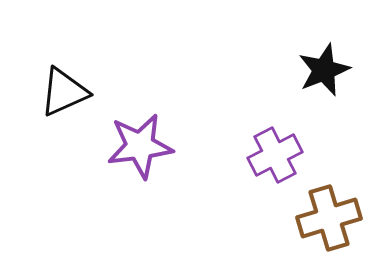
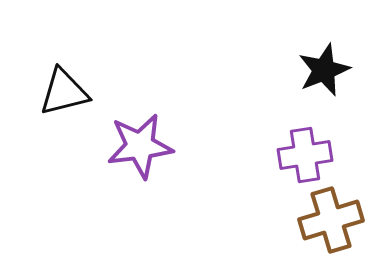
black triangle: rotated 10 degrees clockwise
purple cross: moved 30 px right; rotated 18 degrees clockwise
brown cross: moved 2 px right, 2 px down
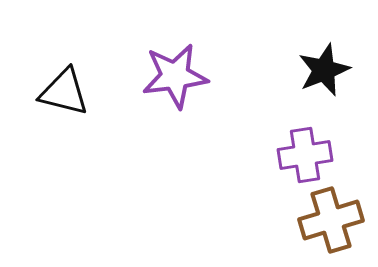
black triangle: rotated 28 degrees clockwise
purple star: moved 35 px right, 70 px up
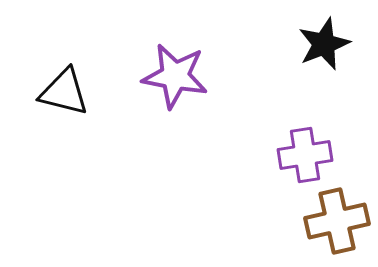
black star: moved 26 px up
purple star: rotated 18 degrees clockwise
brown cross: moved 6 px right, 1 px down; rotated 4 degrees clockwise
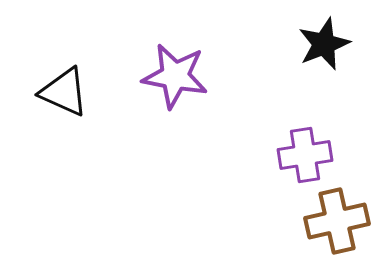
black triangle: rotated 10 degrees clockwise
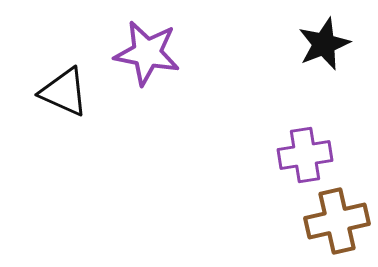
purple star: moved 28 px left, 23 px up
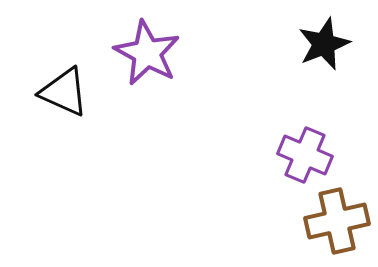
purple star: rotated 18 degrees clockwise
purple cross: rotated 32 degrees clockwise
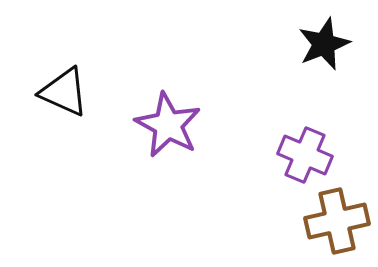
purple star: moved 21 px right, 72 px down
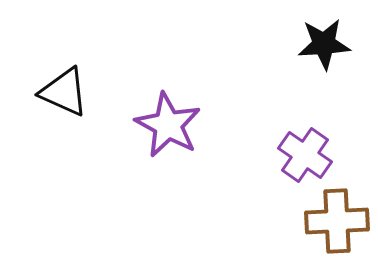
black star: rotated 18 degrees clockwise
purple cross: rotated 12 degrees clockwise
brown cross: rotated 10 degrees clockwise
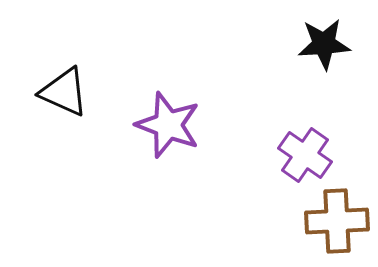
purple star: rotated 8 degrees counterclockwise
